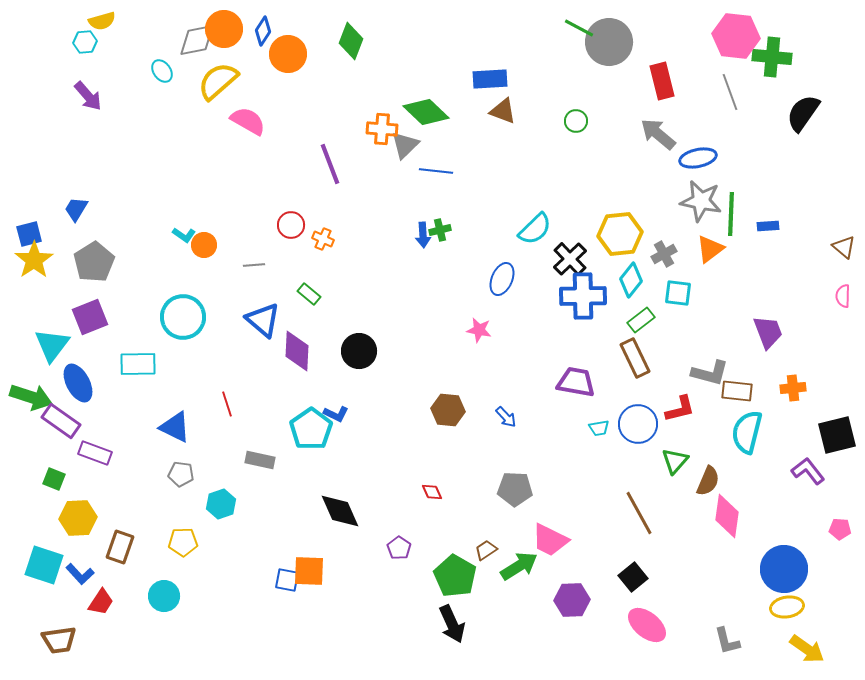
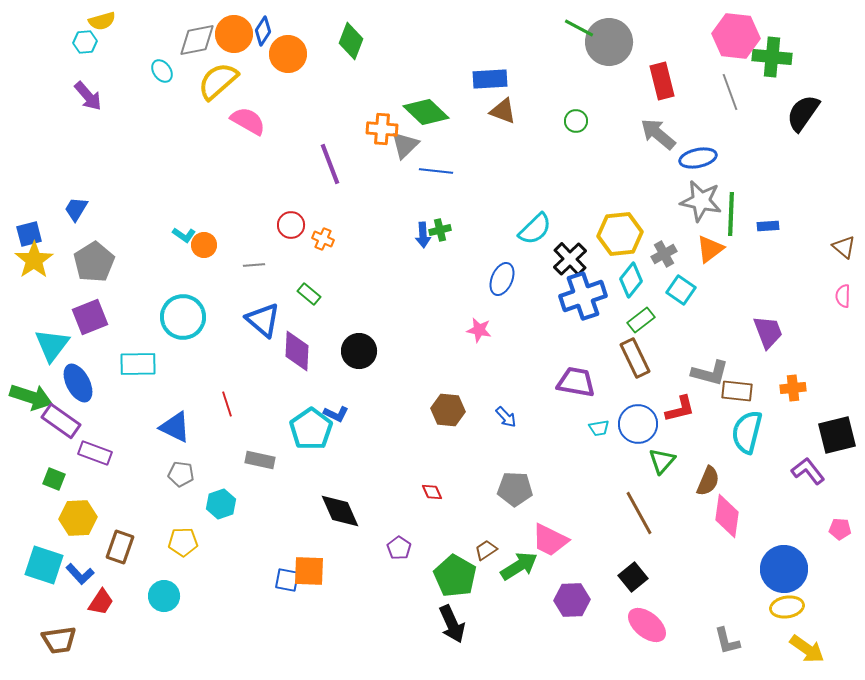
orange circle at (224, 29): moved 10 px right, 5 px down
cyan square at (678, 293): moved 3 px right, 3 px up; rotated 28 degrees clockwise
blue cross at (583, 296): rotated 18 degrees counterclockwise
green triangle at (675, 461): moved 13 px left
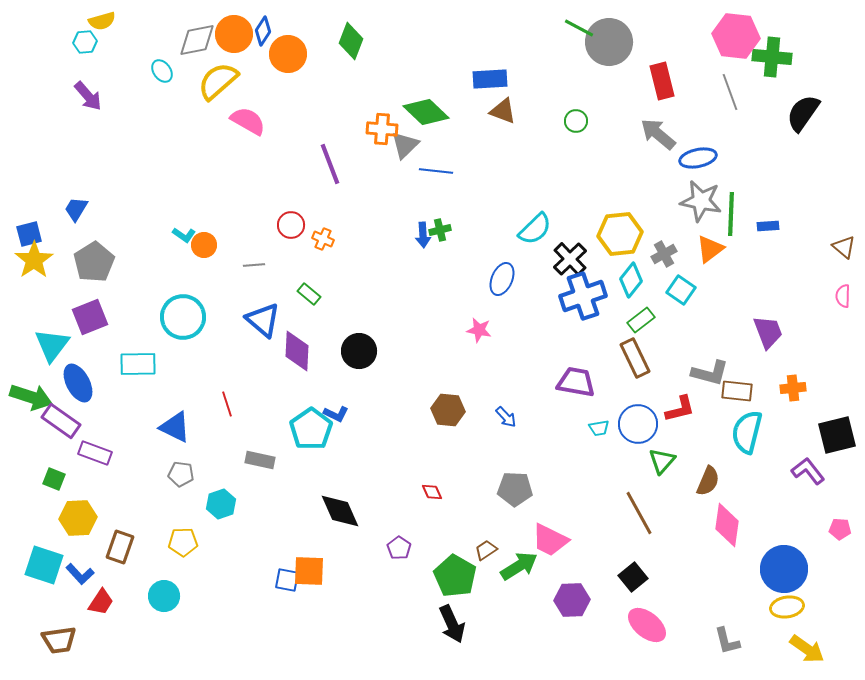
pink diamond at (727, 516): moved 9 px down
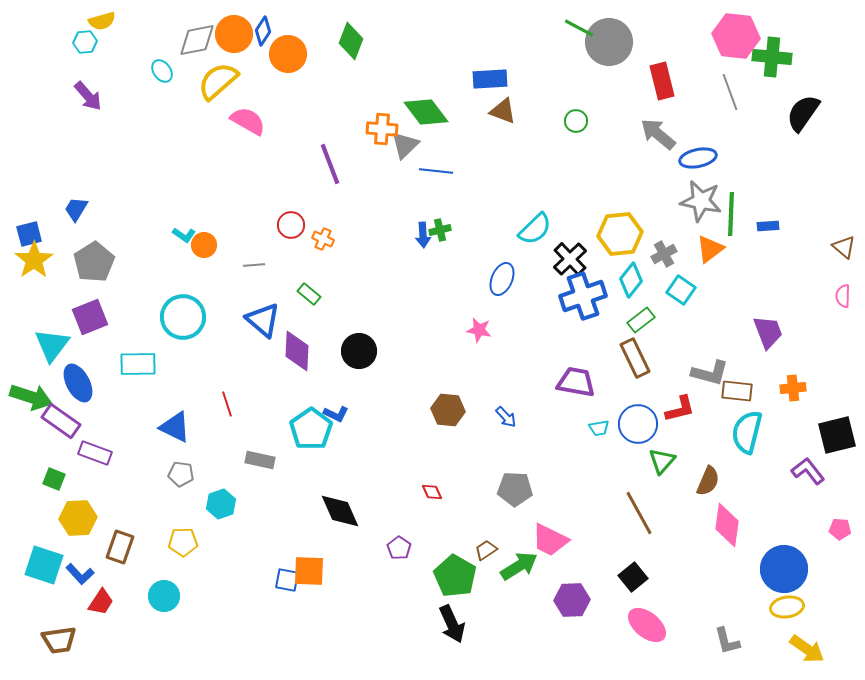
green diamond at (426, 112): rotated 9 degrees clockwise
